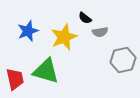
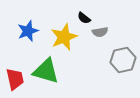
black semicircle: moved 1 px left
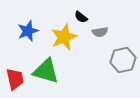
black semicircle: moved 3 px left, 1 px up
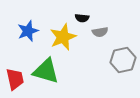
black semicircle: moved 1 px right, 1 px down; rotated 32 degrees counterclockwise
yellow star: moved 1 px left
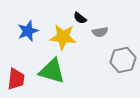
black semicircle: moved 2 px left; rotated 32 degrees clockwise
yellow star: rotated 28 degrees clockwise
green triangle: moved 6 px right
red trapezoid: moved 1 px right; rotated 20 degrees clockwise
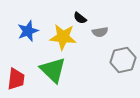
green triangle: moved 1 px right, 1 px up; rotated 28 degrees clockwise
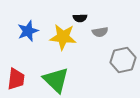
black semicircle: rotated 40 degrees counterclockwise
green triangle: moved 3 px right, 10 px down
